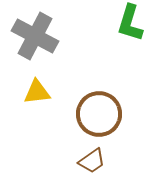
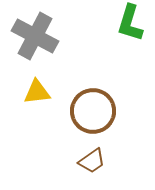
brown circle: moved 6 px left, 3 px up
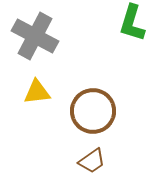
green L-shape: moved 2 px right
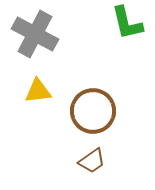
green L-shape: moved 5 px left; rotated 30 degrees counterclockwise
gray cross: moved 2 px up
yellow triangle: moved 1 px right, 1 px up
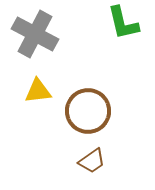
green L-shape: moved 4 px left
brown circle: moved 5 px left
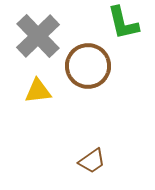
gray cross: moved 3 px right, 2 px down; rotated 18 degrees clockwise
brown circle: moved 45 px up
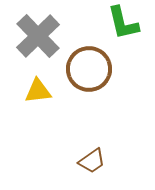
brown circle: moved 1 px right, 3 px down
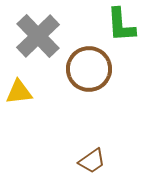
green L-shape: moved 2 px left, 2 px down; rotated 9 degrees clockwise
yellow triangle: moved 19 px left, 1 px down
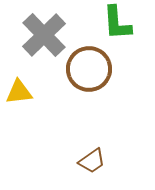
green L-shape: moved 4 px left, 2 px up
gray cross: moved 6 px right, 1 px up
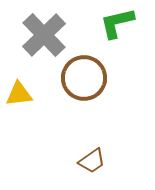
green L-shape: rotated 81 degrees clockwise
brown circle: moved 5 px left, 9 px down
yellow triangle: moved 2 px down
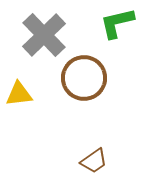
brown trapezoid: moved 2 px right
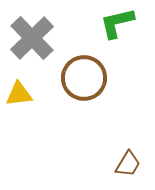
gray cross: moved 12 px left, 3 px down
brown trapezoid: moved 34 px right, 3 px down; rotated 24 degrees counterclockwise
